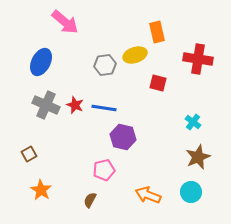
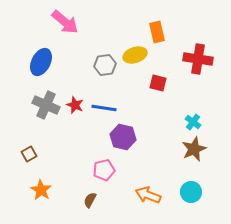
brown star: moved 4 px left, 8 px up
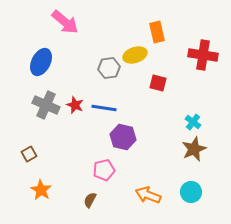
red cross: moved 5 px right, 4 px up
gray hexagon: moved 4 px right, 3 px down
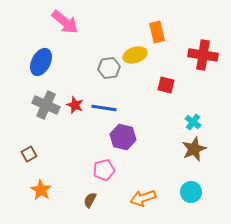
red square: moved 8 px right, 2 px down
orange arrow: moved 5 px left, 3 px down; rotated 40 degrees counterclockwise
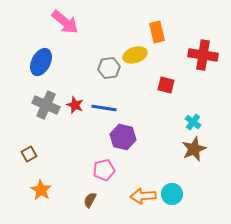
cyan circle: moved 19 px left, 2 px down
orange arrow: moved 2 px up; rotated 15 degrees clockwise
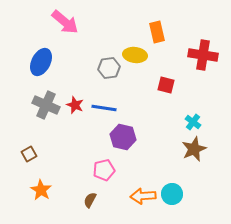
yellow ellipse: rotated 25 degrees clockwise
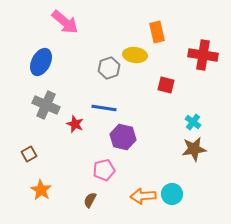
gray hexagon: rotated 10 degrees counterclockwise
red star: moved 19 px down
brown star: rotated 15 degrees clockwise
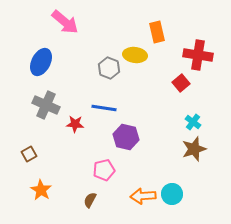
red cross: moved 5 px left
gray hexagon: rotated 20 degrees counterclockwise
red square: moved 15 px right, 2 px up; rotated 36 degrees clockwise
red star: rotated 18 degrees counterclockwise
purple hexagon: moved 3 px right
brown star: rotated 10 degrees counterclockwise
